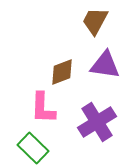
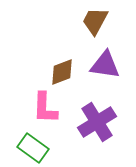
pink L-shape: moved 2 px right
green rectangle: rotated 8 degrees counterclockwise
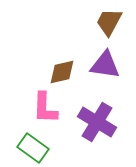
brown trapezoid: moved 14 px right, 1 px down
brown diamond: rotated 8 degrees clockwise
purple cross: rotated 27 degrees counterclockwise
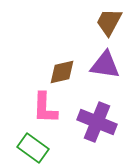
purple cross: rotated 9 degrees counterclockwise
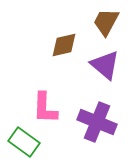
brown trapezoid: moved 3 px left
purple triangle: rotated 32 degrees clockwise
brown diamond: moved 2 px right, 27 px up
green rectangle: moved 9 px left, 6 px up
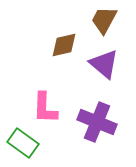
brown trapezoid: moved 2 px left, 2 px up
purple triangle: moved 1 px left, 1 px up
green rectangle: moved 1 px left, 1 px down
